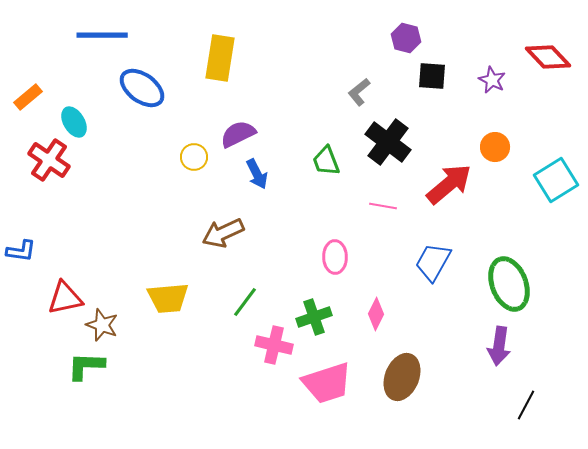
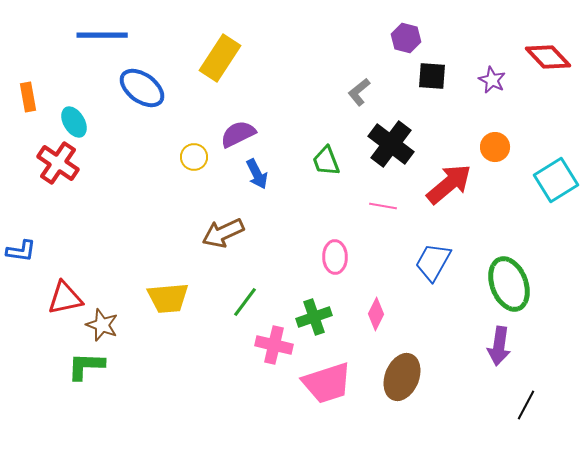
yellow rectangle: rotated 24 degrees clockwise
orange rectangle: rotated 60 degrees counterclockwise
black cross: moved 3 px right, 2 px down
red cross: moved 9 px right, 3 px down
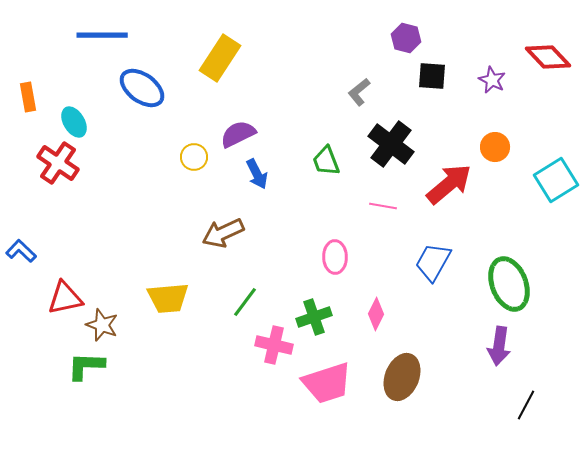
blue L-shape: rotated 144 degrees counterclockwise
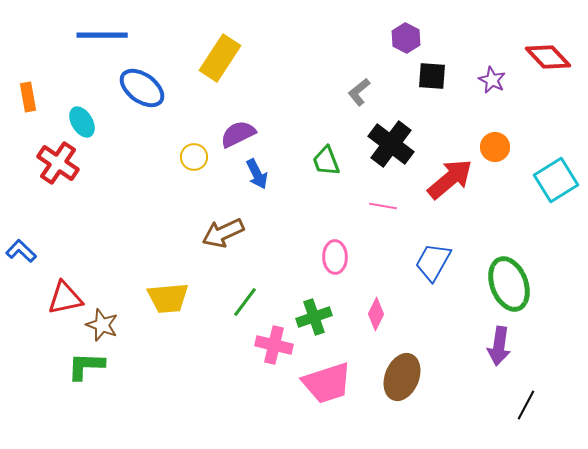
purple hexagon: rotated 12 degrees clockwise
cyan ellipse: moved 8 px right
red arrow: moved 1 px right, 5 px up
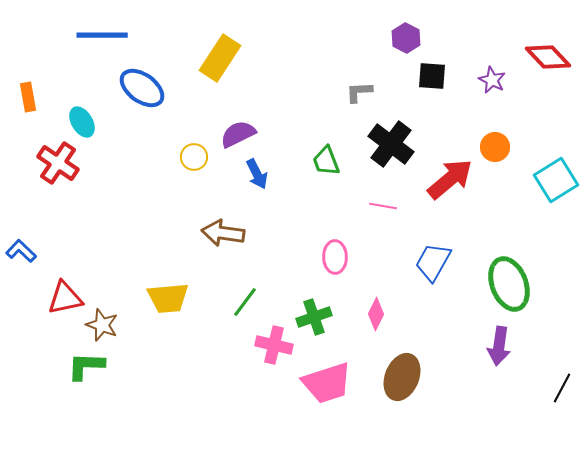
gray L-shape: rotated 36 degrees clockwise
brown arrow: rotated 33 degrees clockwise
black line: moved 36 px right, 17 px up
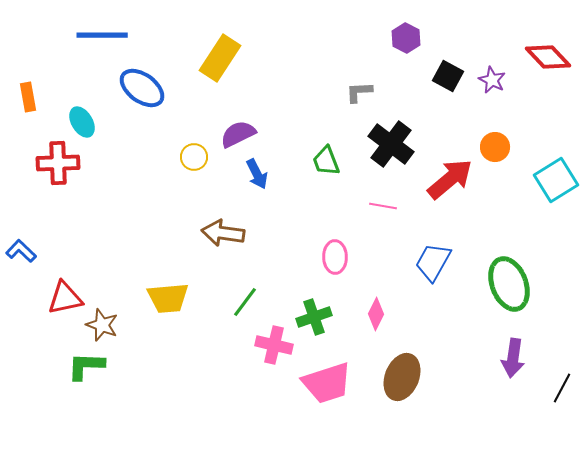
black square: moved 16 px right; rotated 24 degrees clockwise
red cross: rotated 36 degrees counterclockwise
purple arrow: moved 14 px right, 12 px down
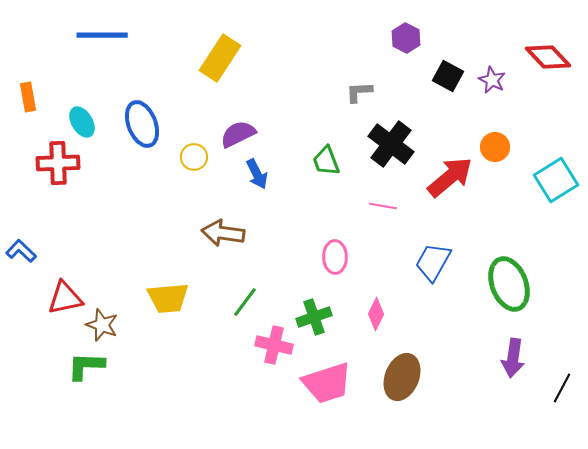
blue ellipse: moved 36 px down; rotated 33 degrees clockwise
red arrow: moved 2 px up
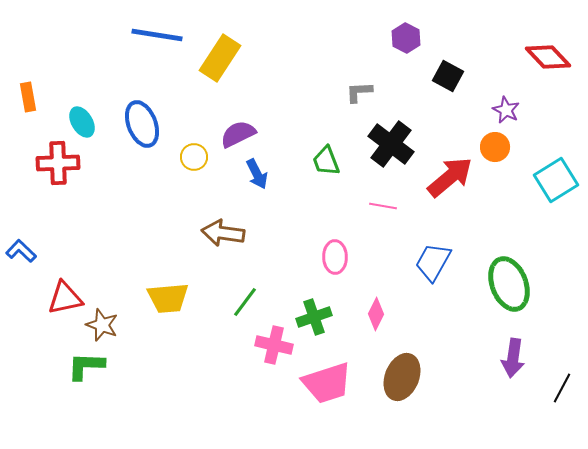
blue line: moved 55 px right; rotated 9 degrees clockwise
purple star: moved 14 px right, 30 px down
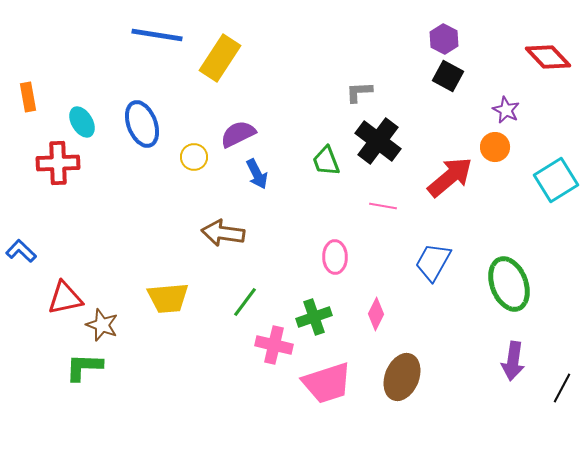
purple hexagon: moved 38 px right, 1 px down
black cross: moved 13 px left, 3 px up
purple arrow: moved 3 px down
green L-shape: moved 2 px left, 1 px down
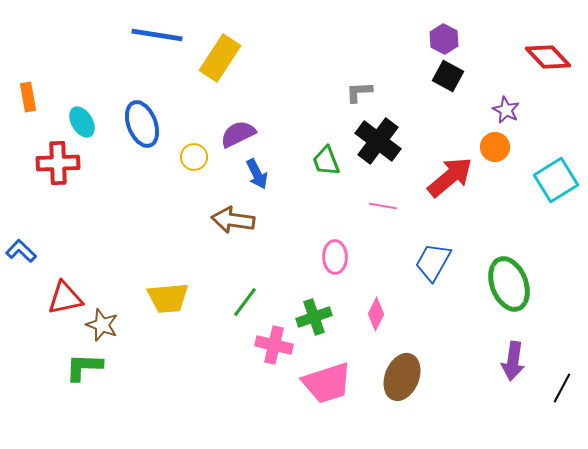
brown arrow: moved 10 px right, 13 px up
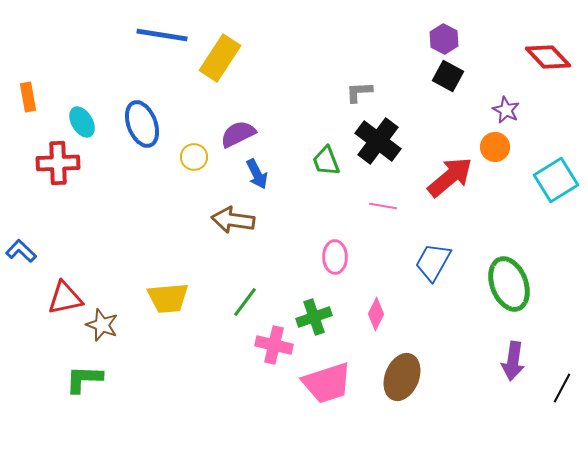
blue line: moved 5 px right
green L-shape: moved 12 px down
